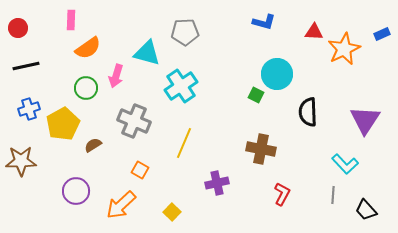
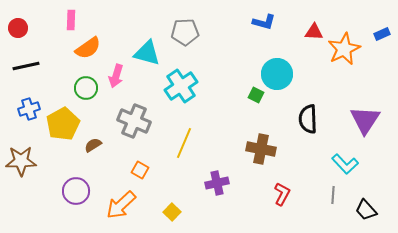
black semicircle: moved 7 px down
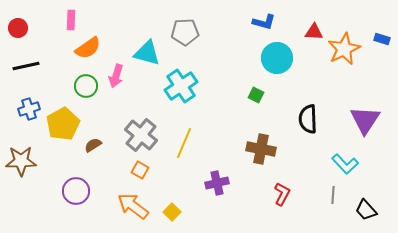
blue rectangle: moved 5 px down; rotated 42 degrees clockwise
cyan circle: moved 16 px up
green circle: moved 2 px up
gray cross: moved 7 px right, 14 px down; rotated 16 degrees clockwise
orange arrow: moved 12 px right, 1 px down; rotated 80 degrees clockwise
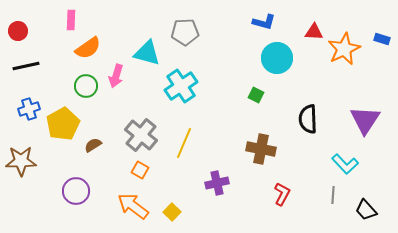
red circle: moved 3 px down
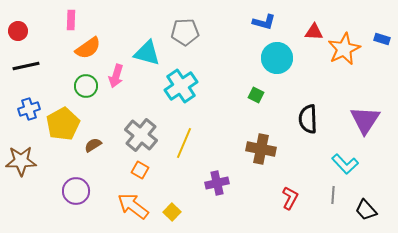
red L-shape: moved 8 px right, 4 px down
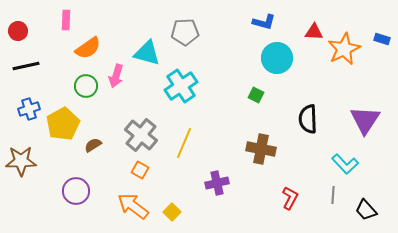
pink rectangle: moved 5 px left
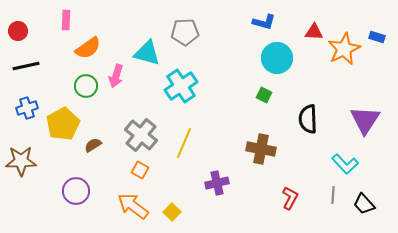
blue rectangle: moved 5 px left, 2 px up
green square: moved 8 px right
blue cross: moved 2 px left, 1 px up
black trapezoid: moved 2 px left, 6 px up
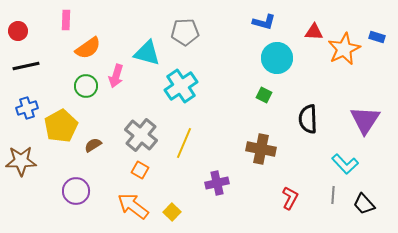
yellow pentagon: moved 2 px left, 2 px down
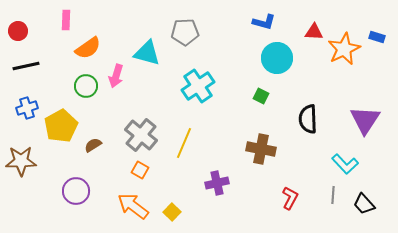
cyan cross: moved 17 px right
green square: moved 3 px left, 1 px down
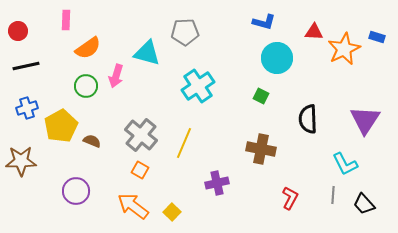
brown semicircle: moved 1 px left, 4 px up; rotated 54 degrees clockwise
cyan L-shape: rotated 16 degrees clockwise
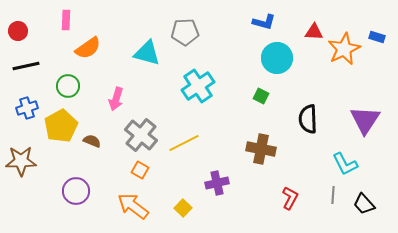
pink arrow: moved 23 px down
green circle: moved 18 px left
yellow line: rotated 40 degrees clockwise
yellow square: moved 11 px right, 4 px up
